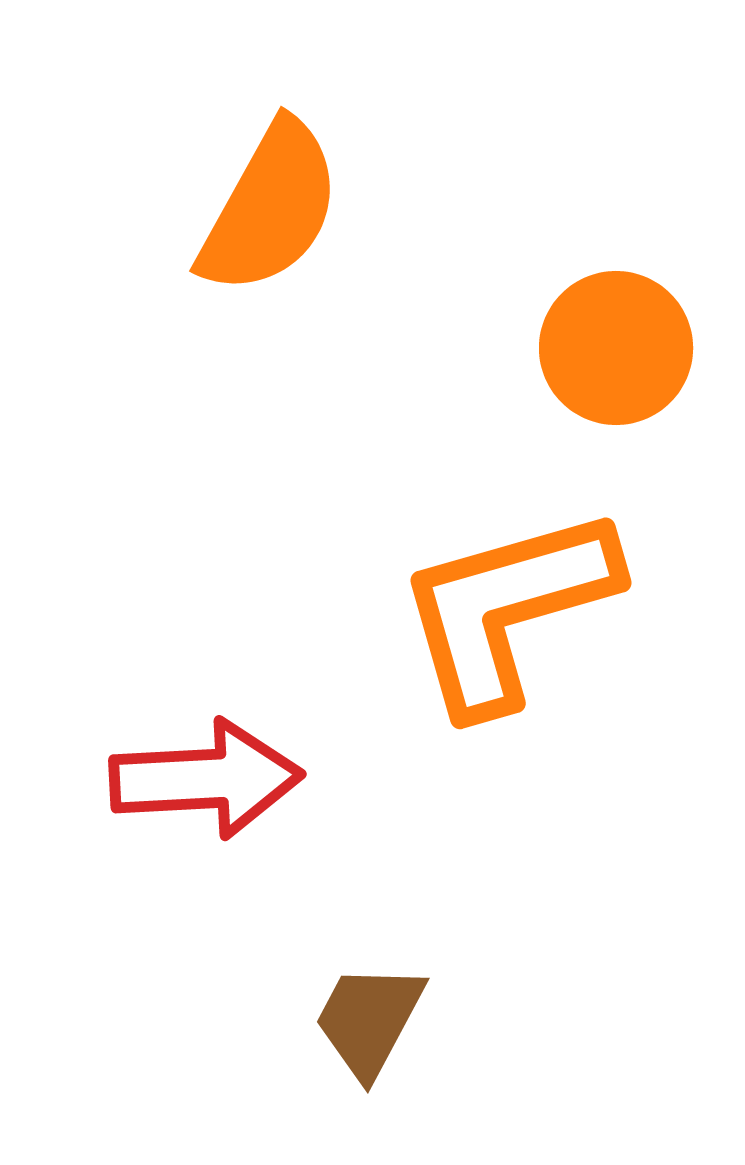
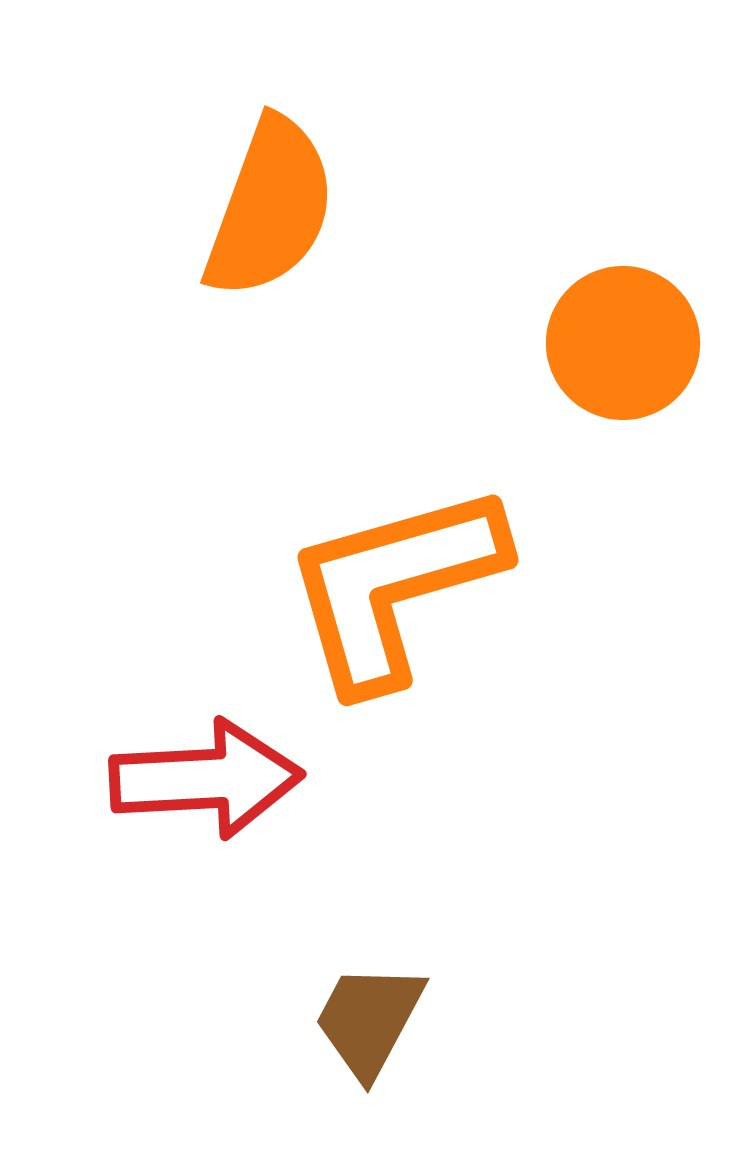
orange semicircle: rotated 9 degrees counterclockwise
orange circle: moved 7 px right, 5 px up
orange L-shape: moved 113 px left, 23 px up
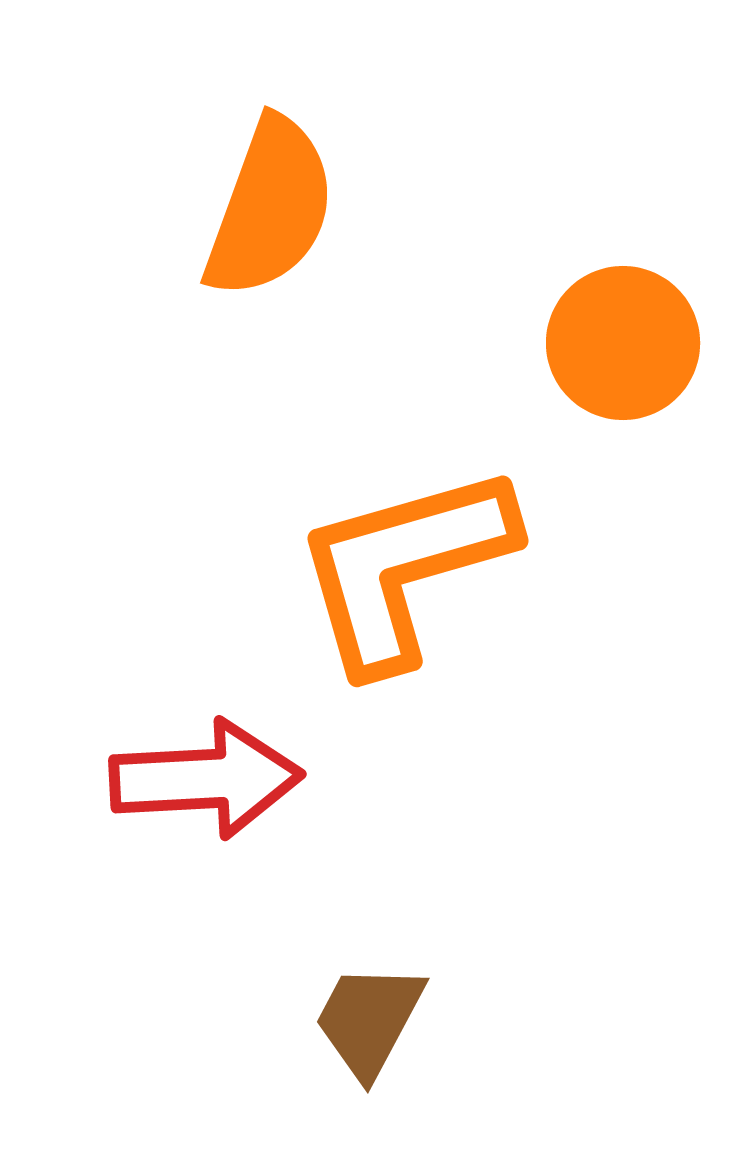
orange L-shape: moved 10 px right, 19 px up
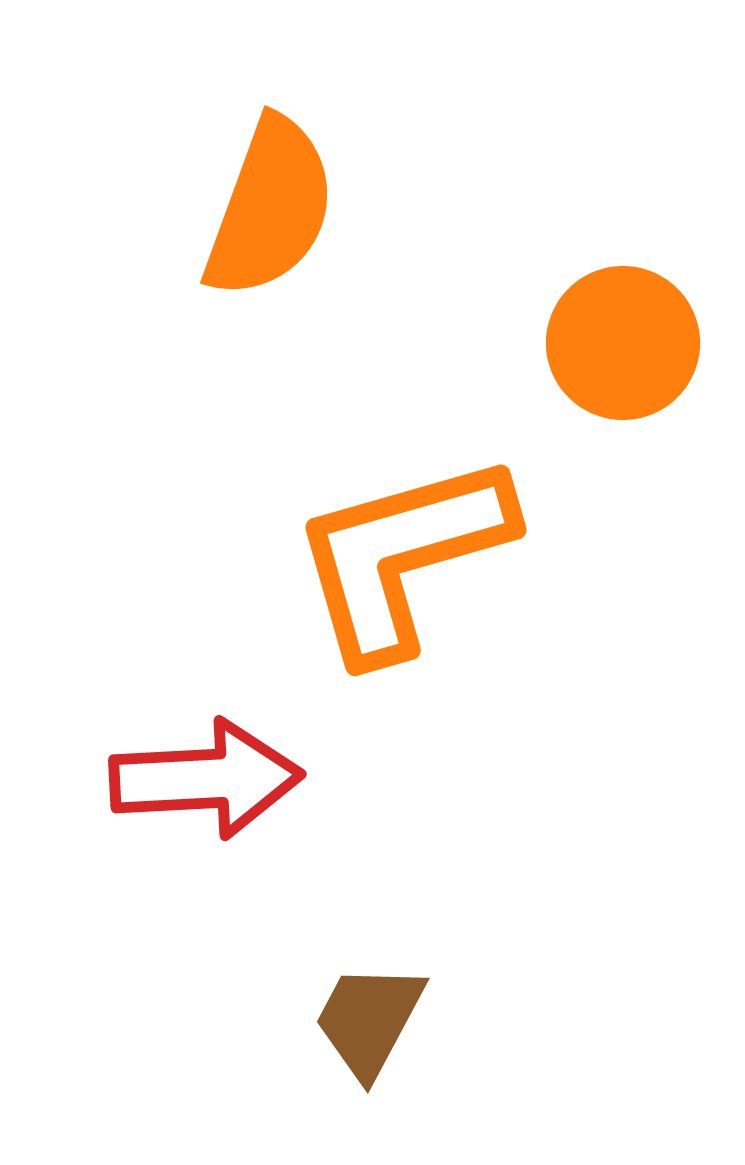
orange L-shape: moved 2 px left, 11 px up
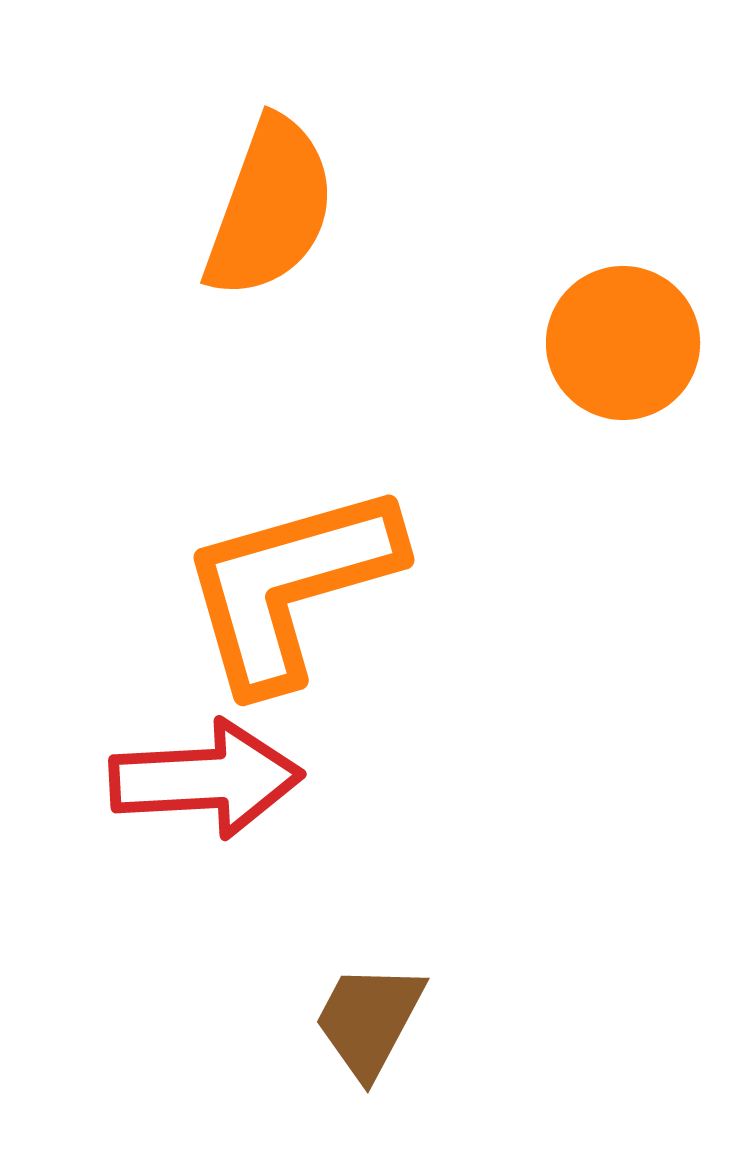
orange L-shape: moved 112 px left, 30 px down
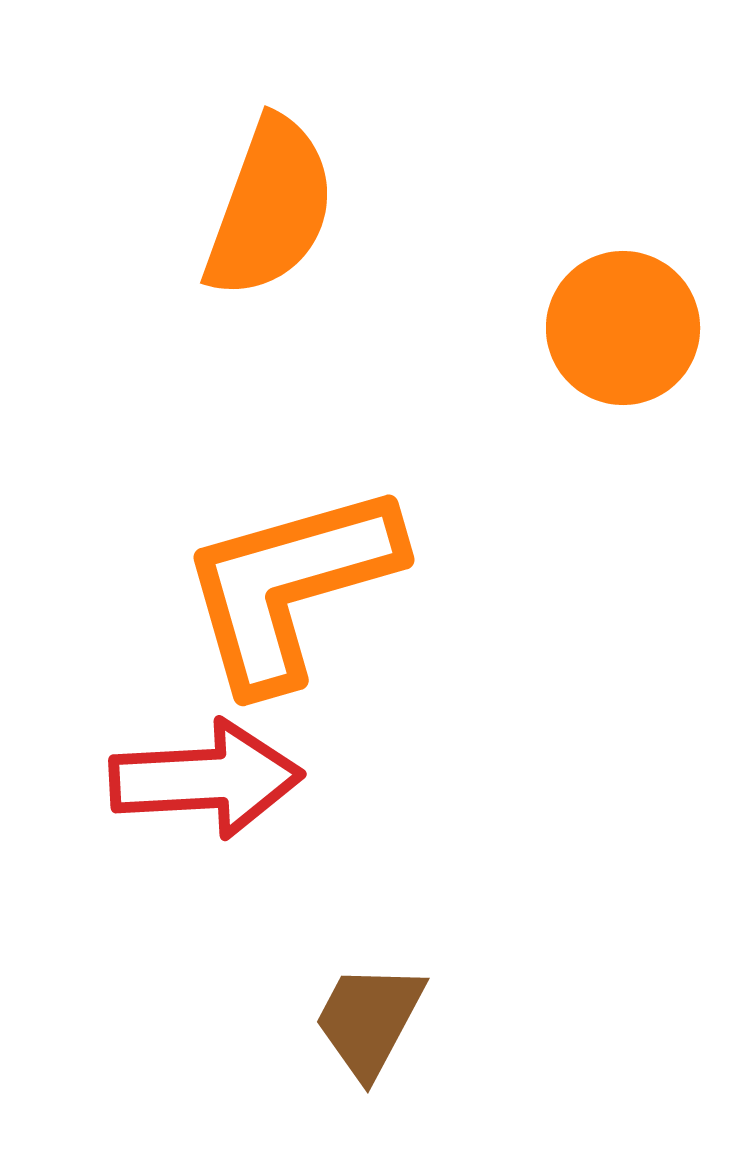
orange circle: moved 15 px up
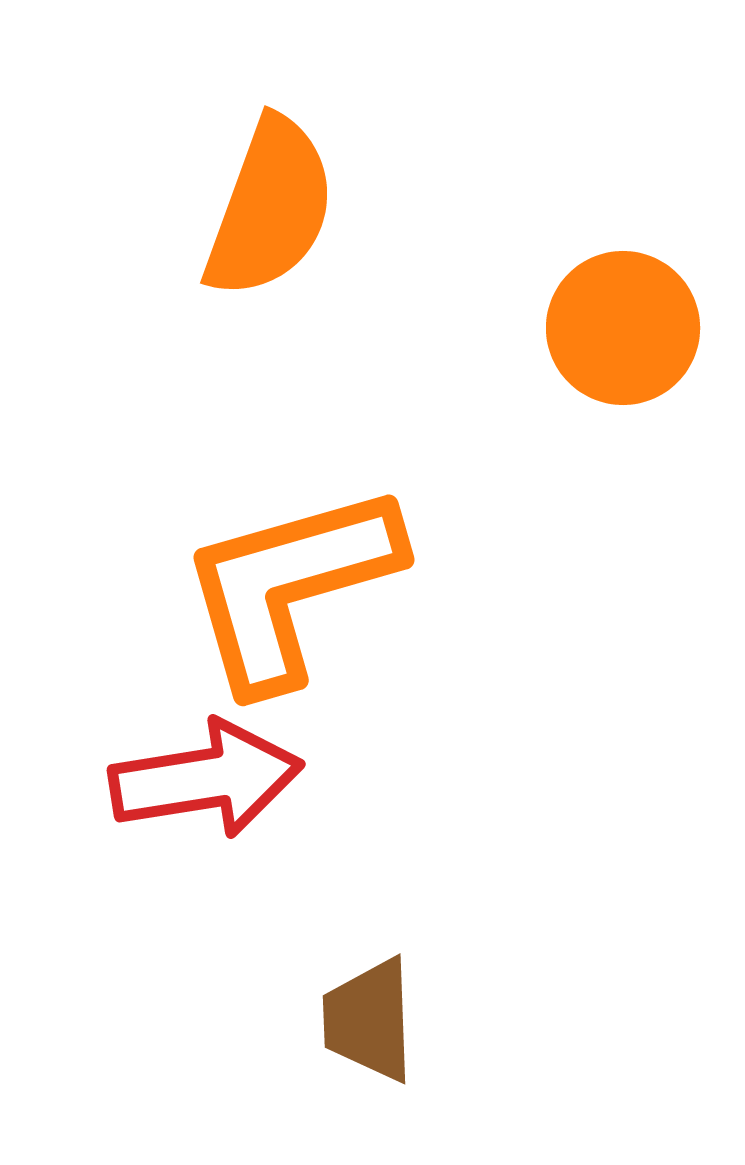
red arrow: rotated 6 degrees counterclockwise
brown trapezoid: rotated 30 degrees counterclockwise
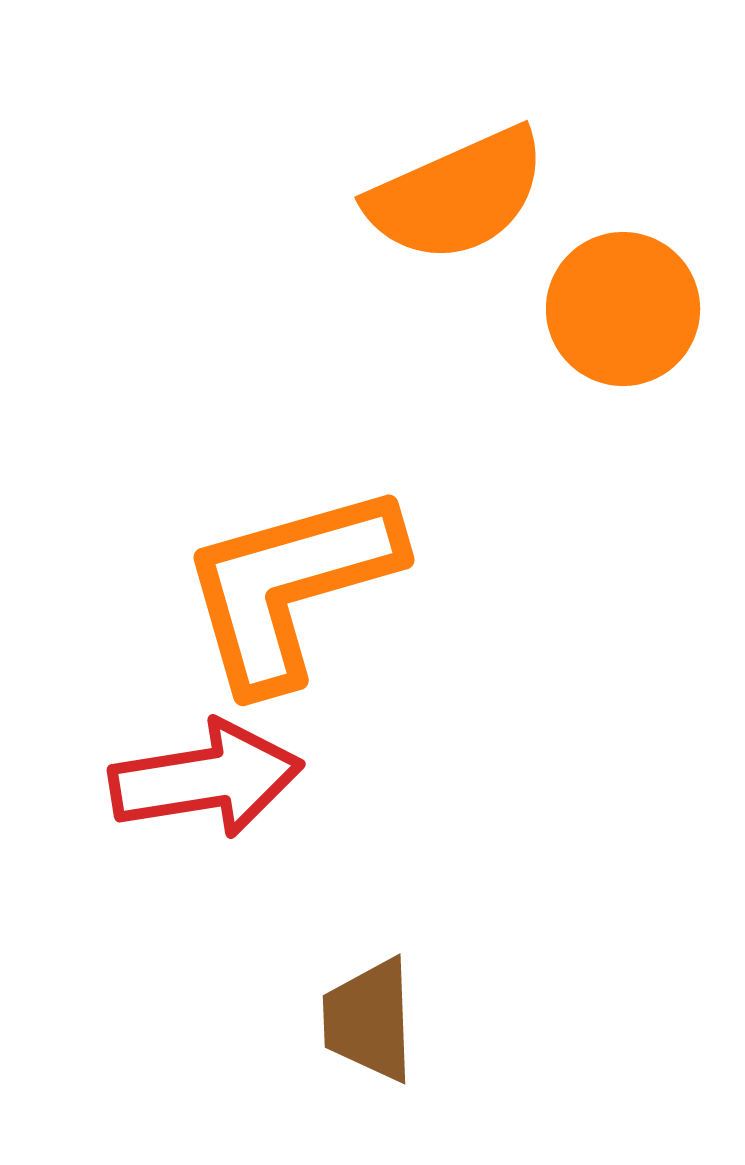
orange semicircle: moved 187 px right, 13 px up; rotated 46 degrees clockwise
orange circle: moved 19 px up
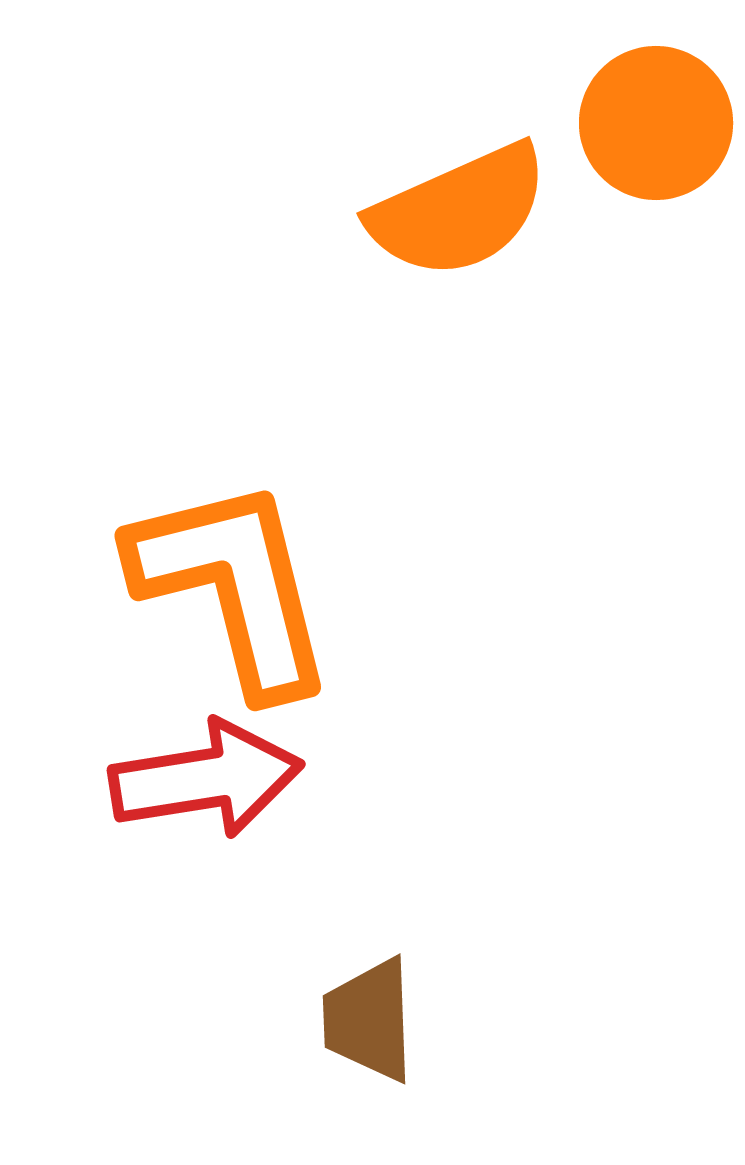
orange semicircle: moved 2 px right, 16 px down
orange circle: moved 33 px right, 186 px up
orange L-shape: moved 57 px left; rotated 92 degrees clockwise
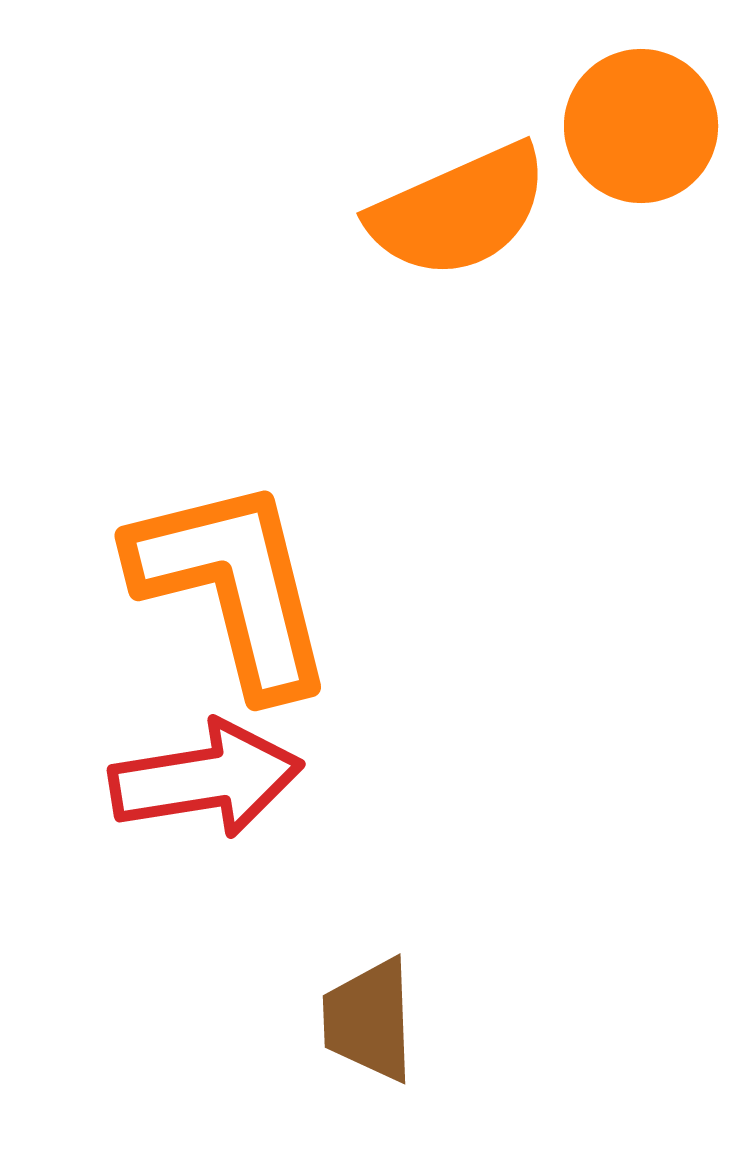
orange circle: moved 15 px left, 3 px down
